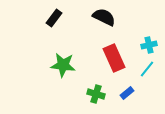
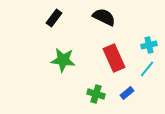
green star: moved 5 px up
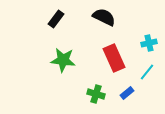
black rectangle: moved 2 px right, 1 px down
cyan cross: moved 2 px up
cyan line: moved 3 px down
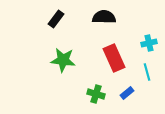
black semicircle: rotated 25 degrees counterclockwise
cyan line: rotated 54 degrees counterclockwise
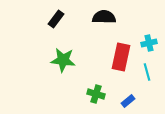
red rectangle: moved 7 px right, 1 px up; rotated 36 degrees clockwise
blue rectangle: moved 1 px right, 8 px down
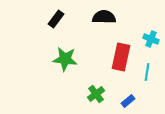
cyan cross: moved 2 px right, 4 px up; rotated 35 degrees clockwise
green star: moved 2 px right, 1 px up
cyan line: rotated 24 degrees clockwise
green cross: rotated 36 degrees clockwise
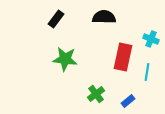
red rectangle: moved 2 px right
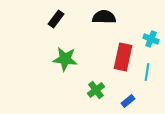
green cross: moved 4 px up
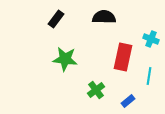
cyan line: moved 2 px right, 4 px down
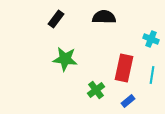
red rectangle: moved 1 px right, 11 px down
cyan line: moved 3 px right, 1 px up
